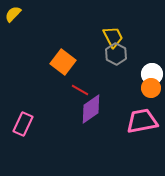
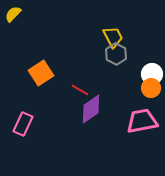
orange square: moved 22 px left, 11 px down; rotated 20 degrees clockwise
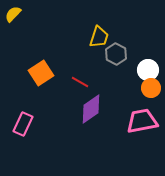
yellow trapezoid: moved 14 px left; rotated 45 degrees clockwise
white circle: moved 4 px left, 4 px up
red line: moved 8 px up
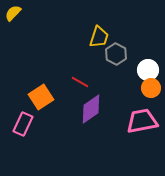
yellow semicircle: moved 1 px up
orange square: moved 24 px down
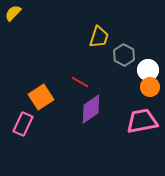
gray hexagon: moved 8 px right, 1 px down
orange circle: moved 1 px left, 1 px up
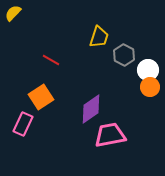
red line: moved 29 px left, 22 px up
pink trapezoid: moved 32 px left, 14 px down
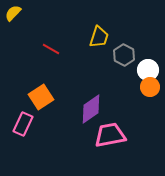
red line: moved 11 px up
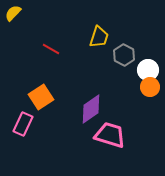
pink trapezoid: rotated 28 degrees clockwise
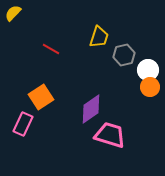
gray hexagon: rotated 20 degrees clockwise
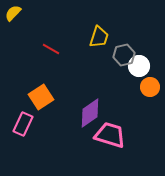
white circle: moved 9 px left, 4 px up
purple diamond: moved 1 px left, 4 px down
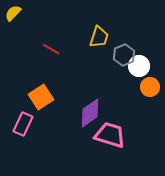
gray hexagon: rotated 10 degrees counterclockwise
